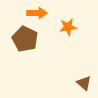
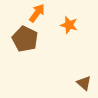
orange arrow: rotated 54 degrees counterclockwise
orange star: moved 1 px right, 2 px up; rotated 24 degrees clockwise
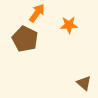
orange star: rotated 18 degrees counterclockwise
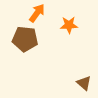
brown pentagon: rotated 20 degrees counterclockwise
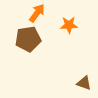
brown pentagon: moved 3 px right; rotated 15 degrees counterclockwise
brown triangle: rotated 21 degrees counterclockwise
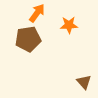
brown triangle: moved 1 px up; rotated 28 degrees clockwise
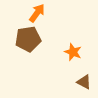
orange star: moved 4 px right, 27 px down; rotated 24 degrees clockwise
brown triangle: rotated 21 degrees counterclockwise
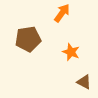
orange arrow: moved 25 px right
orange star: moved 2 px left
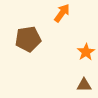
orange star: moved 15 px right; rotated 18 degrees clockwise
brown triangle: moved 3 px down; rotated 28 degrees counterclockwise
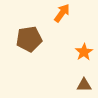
brown pentagon: moved 1 px right
orange star: moved 2 px left
